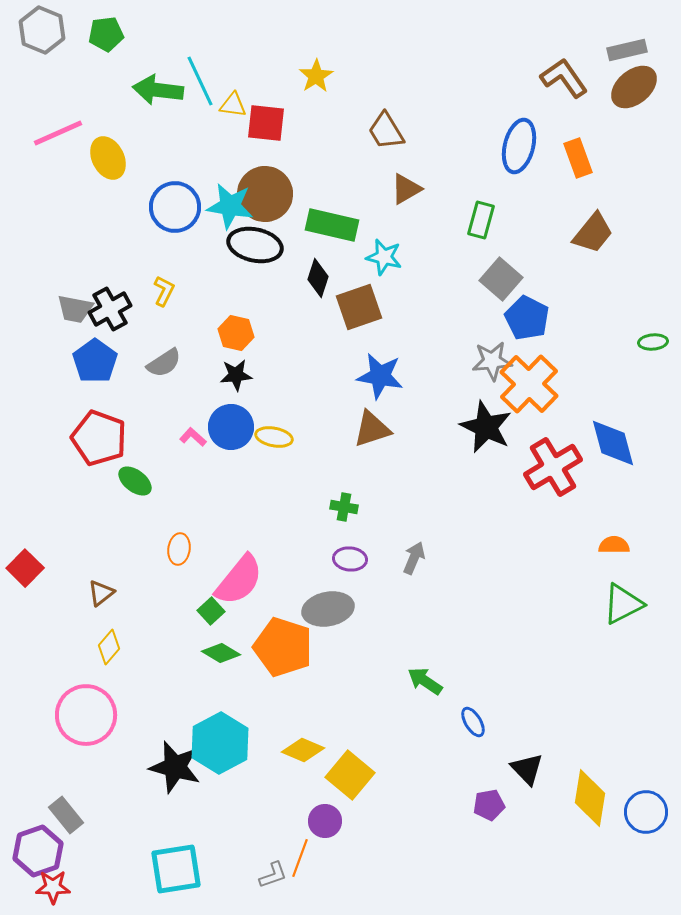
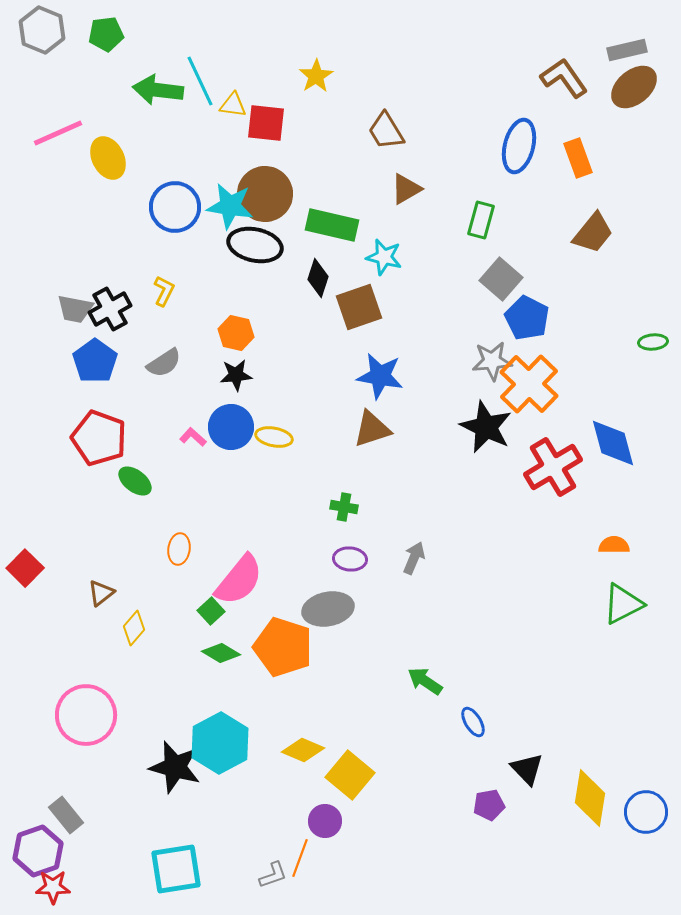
yellow diamond at (109, 647): moved 25 px right, 19 px up
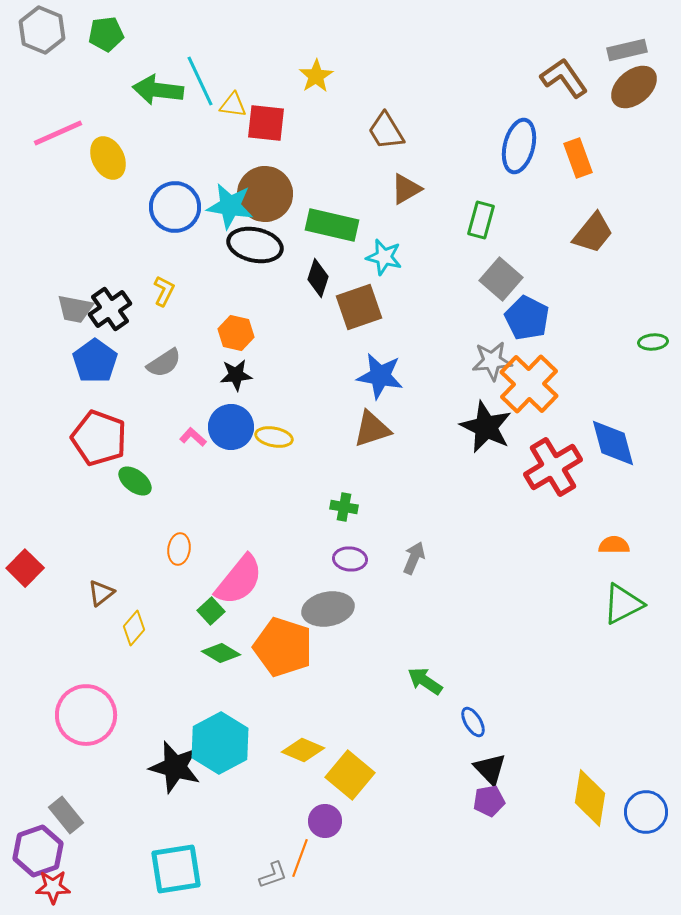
black cross at (110, 309): rotated 6 degrees counterclockwise
black triangle at (527, 769): moved 37 px left
purple pentagon at (489, 805): moved 4 px up
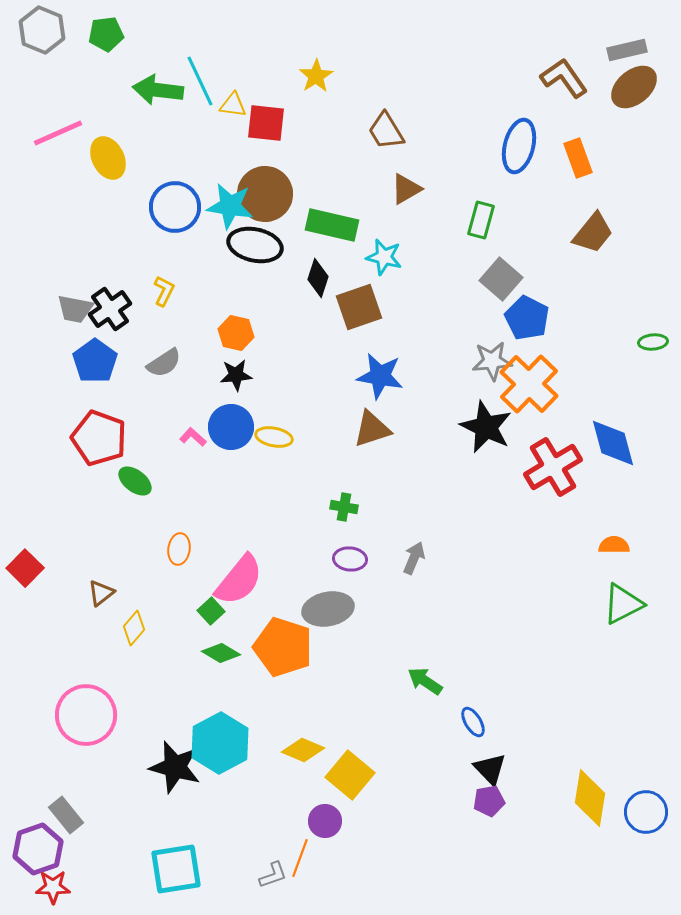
purple hexagon at (38, 851): moved 2 px up
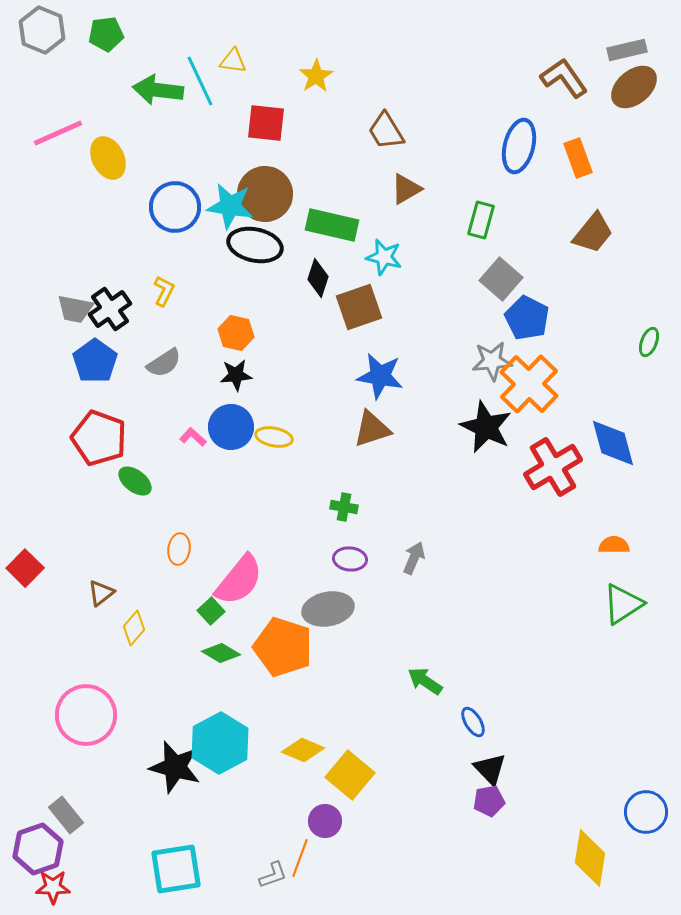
yellow triangle at (233, 105): moved 44 px up
green ellipse at (653, 342): moved 4 px left; rotated 64 degrees counterclockwise
green triangle at (623, 604): rotated 6 degrees counterclockwise
yellow diamond at (590, 798): moved 60 px down
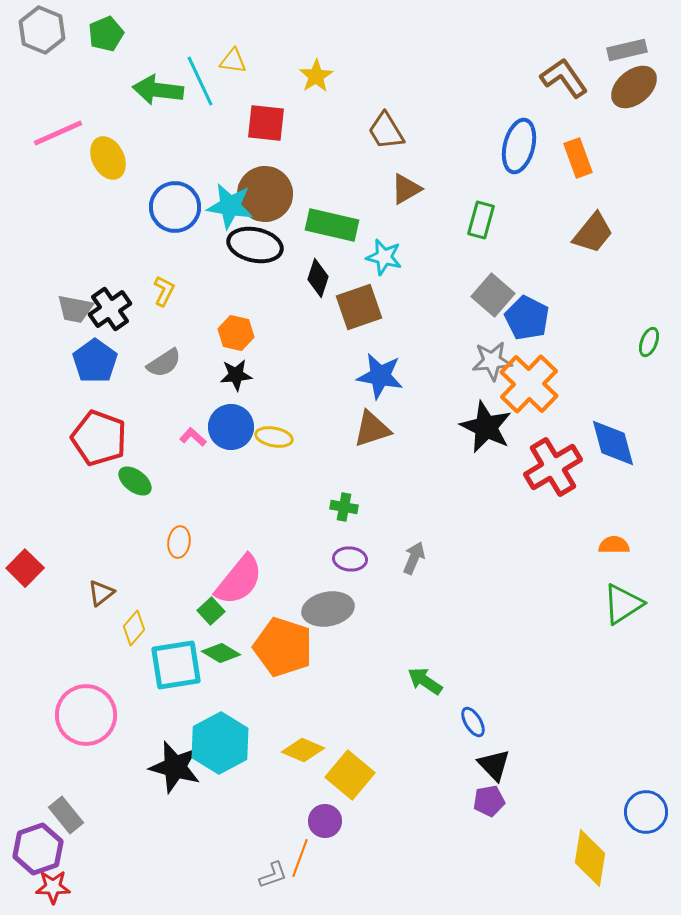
green pentagon at (106, 34): rotated 16 degrees counterclockwise
gray square at (501, 279): moved 8 px left, 16 px down
orange ellipse at (179, 549): moved 7 px up
black triangle at (490, 769): moved 4 px right, 4 px up
cyan square at (176, 869): moved 204 px up
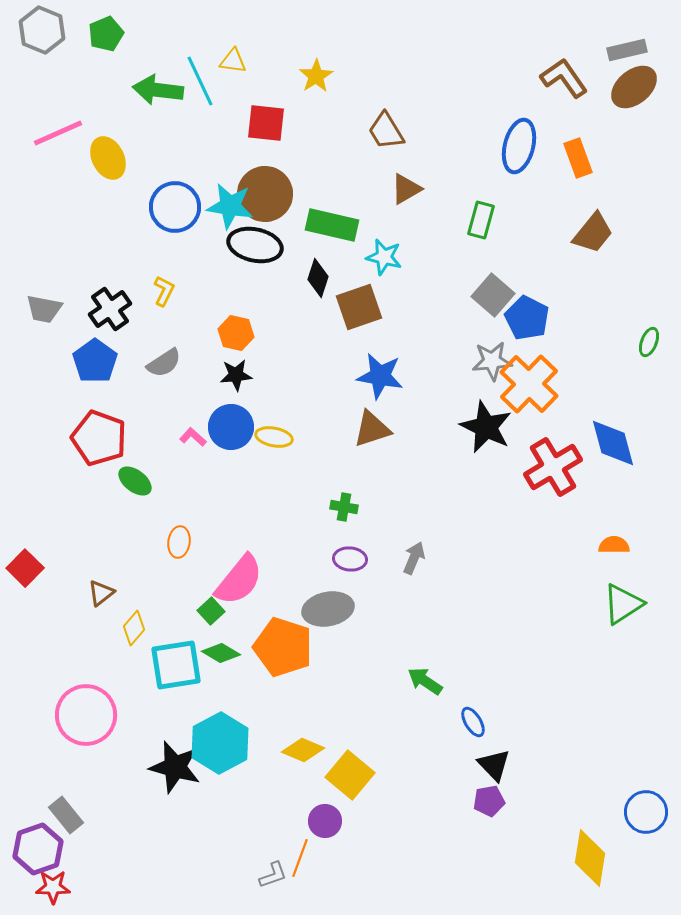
gray trapezoid at (75, 309): moved 31 px left
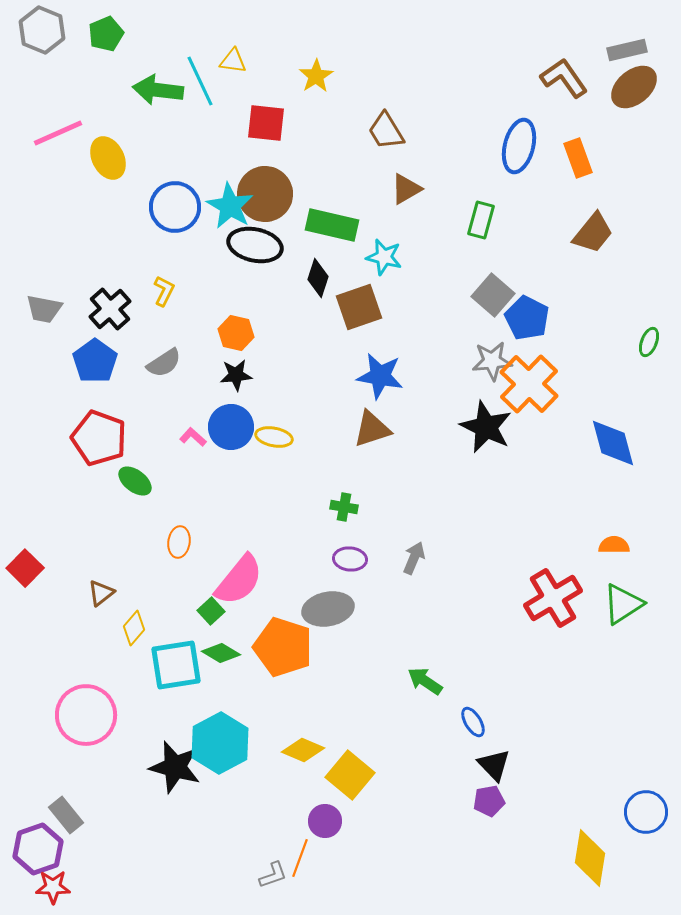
cyan star at (230, 206): rotated 21 degrees clockwise
black cross at (110, 309): rotated 6 degrees counterclockwise
red cross at (553, 467): moved 131 px down
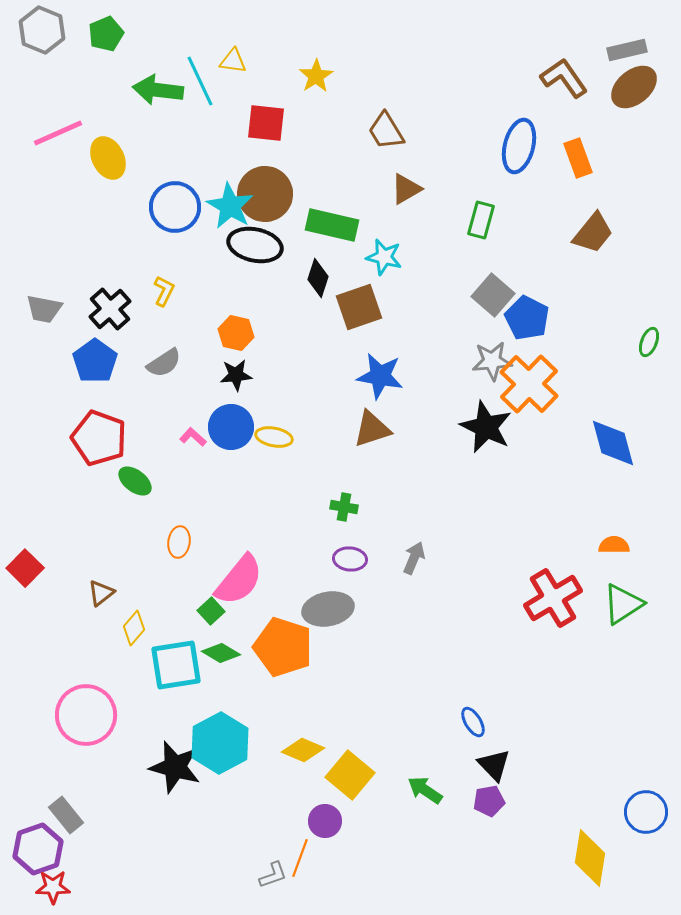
green arrow at (425, 681): moved 109 px down
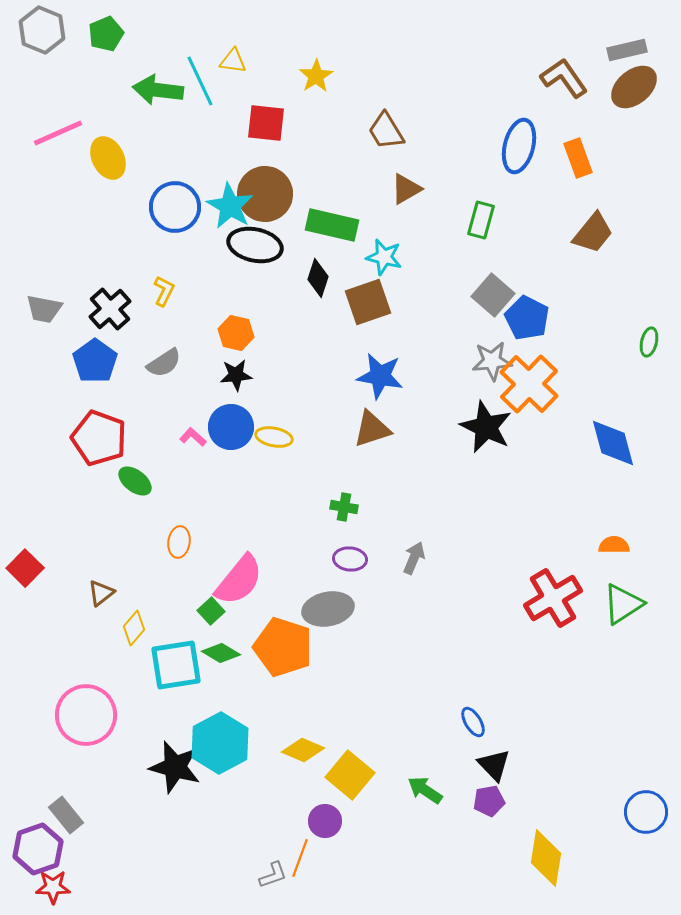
brown square at (359, 307): moved 9 px right, 5 px up
green ellipse at (649, 342): rotated 8 degrees counterclockwise
yellow diamond at (590, 858): moved 44 px left
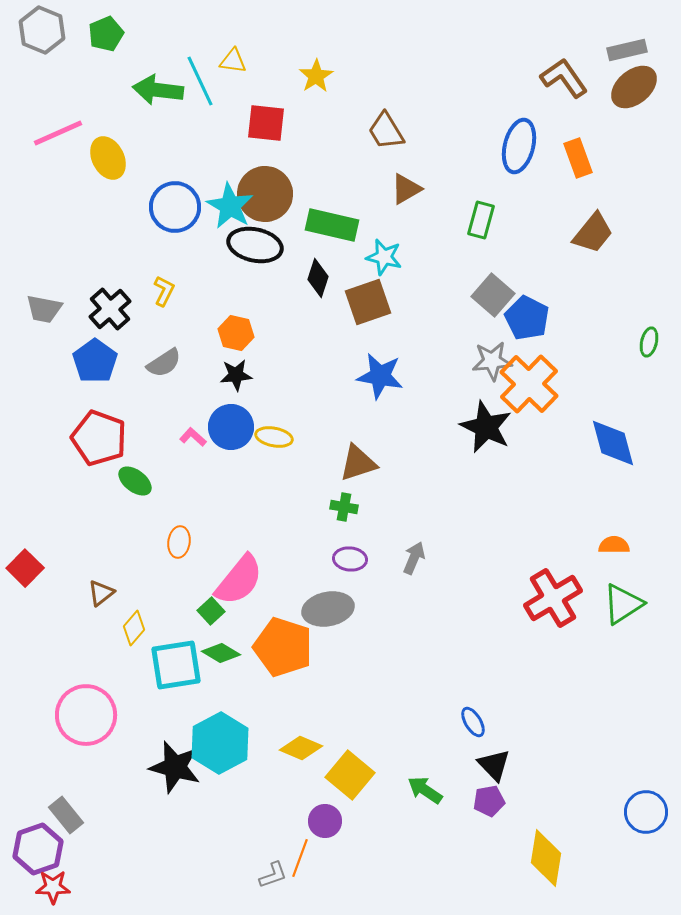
brown triangle at (372, 429): moved 14 px left, 34 px down
yellow diamond at (303, 750): moved 2 px left, 2 px up
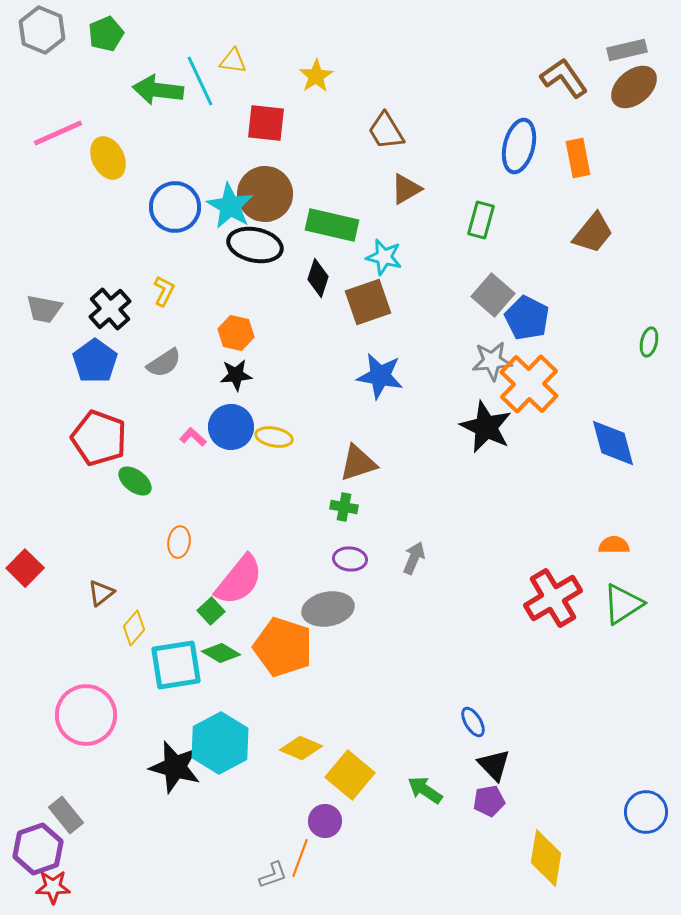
orange rectangle at (578, 158): rotated 9 degrees clockwise
